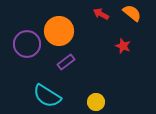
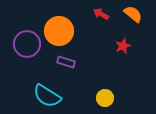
orange semicircle: moved 1 px right, 1 px down
red star: rotated 28 degrees clockwise
purple rectangle: rotated 54 degrees clockwise
yellow circle: moved 9 px right, 4 px up
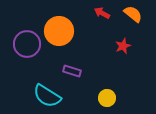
red arrow: moved 1 px right, 1 px up
purple rectangle: moved 6 px right, 9 px down
yellow circle: moved 2 px right
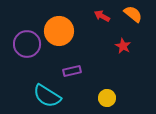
red arrow: moved 3 px down
red star: rotated 21 degrees counterclockwise
purple rectangle: rotated 30 degrees counterclockwise
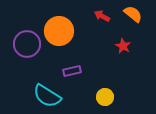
yellow circle: moved 2 px left, 1 px up
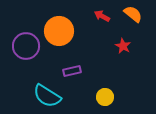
purple circle: moved 1 px left, 2 px down
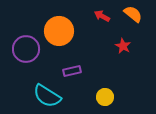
purple circle: moved 3 px down
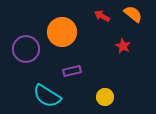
orange circle: moved 3 px right, 1 px down
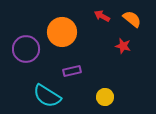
orange semicircle: moved 1 px left, 5 px down
red star: rotated 14 degrees counterclockwise
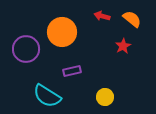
red arrow: rotated 14 degrees counterclockwise
red star: rotated 28 degrees clockwise
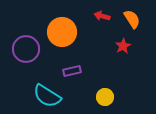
orange semicircle: rotated 18 degrees clockwise
